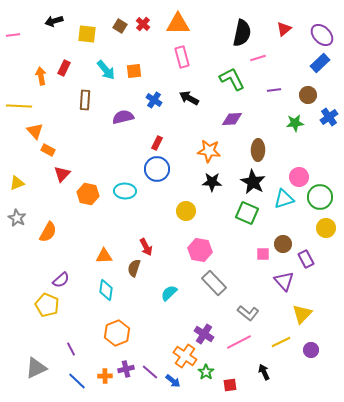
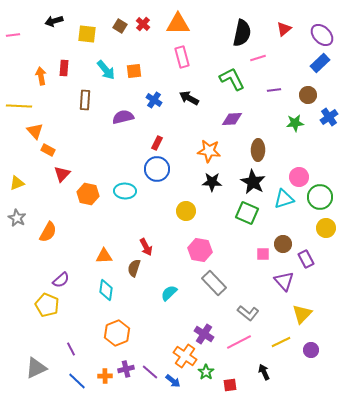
red rectangle at (64, 68): rotated 21 degrees counterclockwise
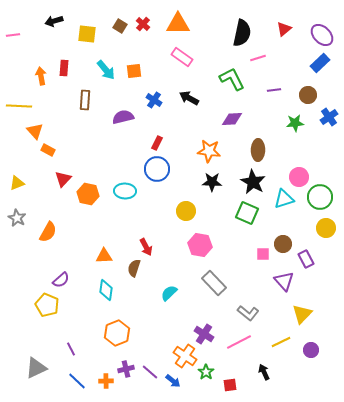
pink rectangle at (182, 57): rotated 40 degrees counterclockwise
red triangle at (62, 174): moved 1 px right, 5 px down
pink hexagon at (200, 250): moved 5 px up
orange cross at (105, 376): moved 1 px right, 5 px down
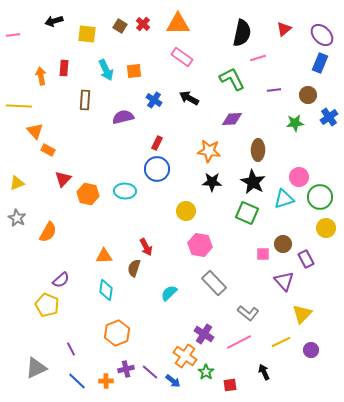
blue rectangle at (320, 63): rotated 24 degrees counterclockwise
cyan arrow at (106, 70): rotated 15 degrees clockwise
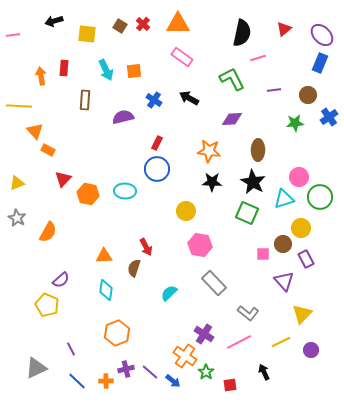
yellow circle at (326, 228): moved 25 px left
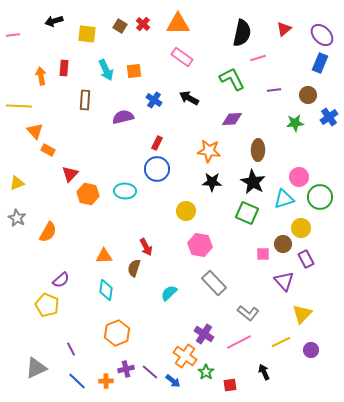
red triangle at (63, 179): moved 7 px right, 5 px up
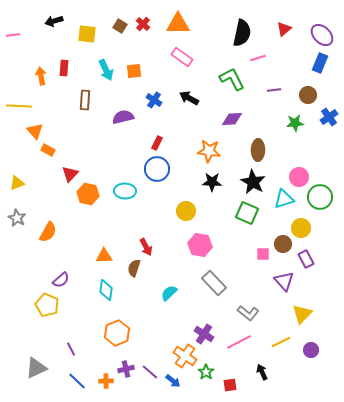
black arrow at (264, 372): moved 2 px left
